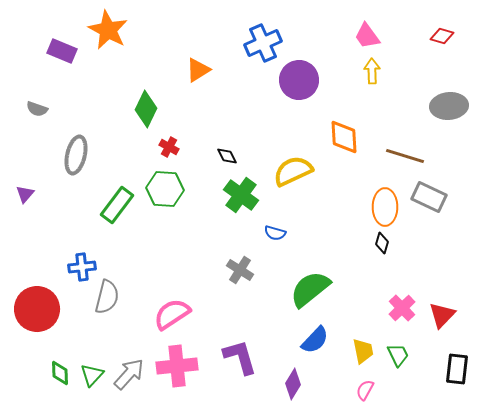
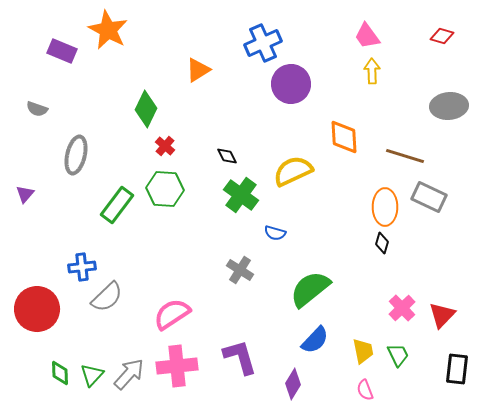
purple circle at (299, 80): moved 8 px left, 4 px down
red cross at (169, 147): moved 4 px left, 1 px up; rotated 12 degrees clockwise
gray semicircle at (107, 297): rotated 32 degrees clockwise
pink semicircle at (365, 390): rotated 50 degrees counterclockwise
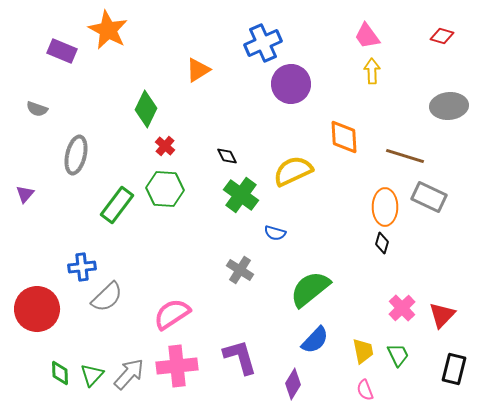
black rectangle at (457, 369): moved 3 px left; rotated 8 degrees clockwise
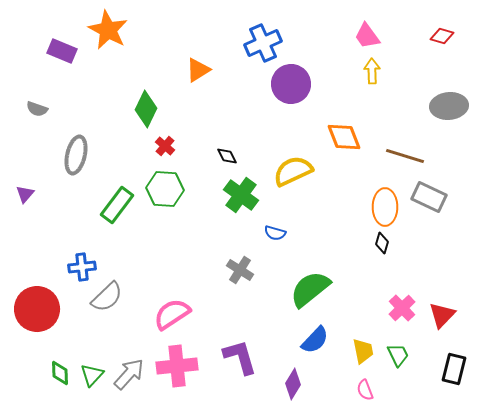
orange diamond at (344, 137): rotated 18 degrees counterclockwise
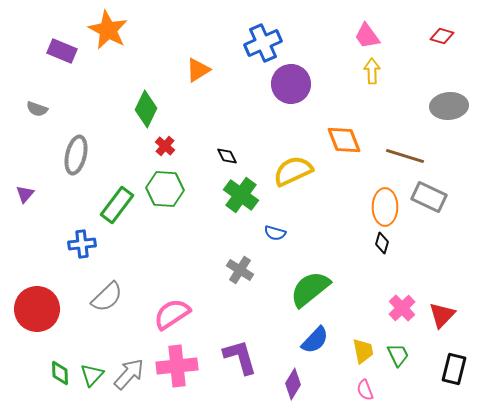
orange diamond at (344, 137): moved 3 px down
blue cross at (82, 267): moved 23 px up
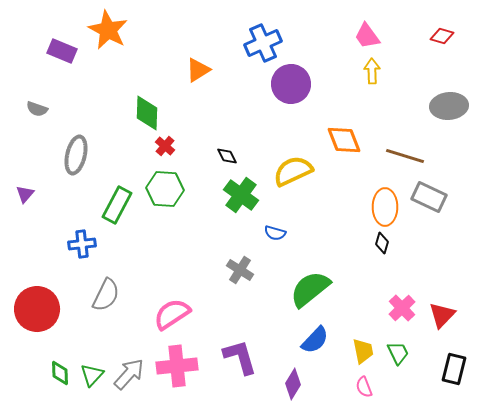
green diamond at (146, 109): moved 1 px right, 4 px down; rotated 24 degrees counterclockwise
green rectangle at (117, 205): rotated 9 degrees counterclockwise
gray semicircle at (107, 297): moved 1 px left, 2 px up; rotated 20 degrees counterclockwise
green trapezoid at (398, 355): moved 2 px up
pink semicircle at (365, 390): moved 1 px left, 3 px up
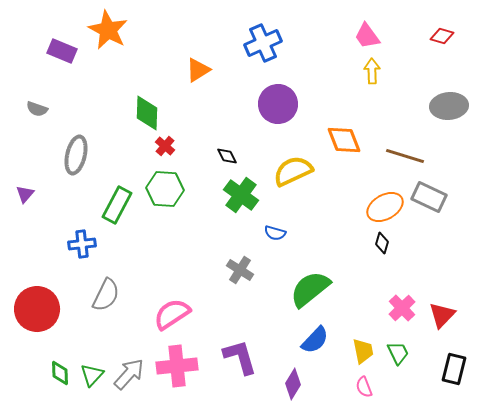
purple circle at (291, 84): moved 13 px left, 20 px down
orange ellipse at (385, 207): rotated 60 degrees clockwise
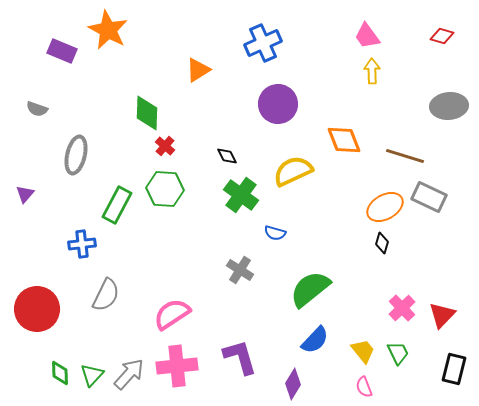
yellow trapezoid at (363, 351): rotated 28 degrees counterclockwise
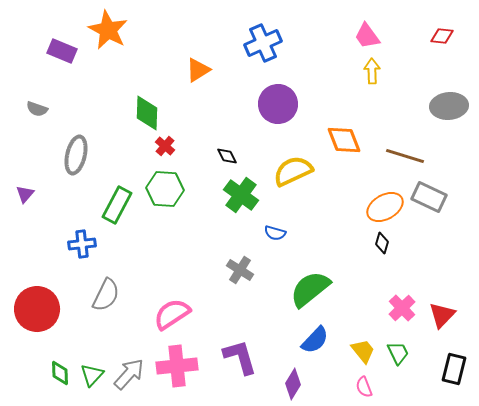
red diamond at (442, 36): rotated 10 degrees counterclockwise
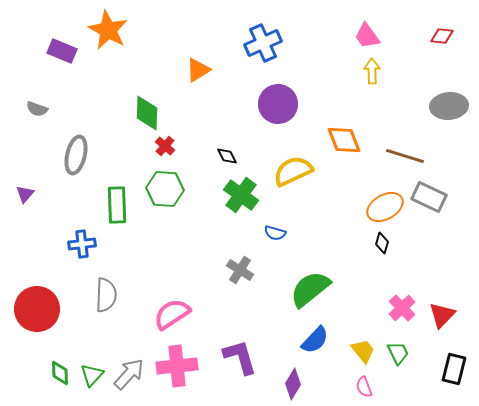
green rectangle at (117, 205): rotated 30 degrees counterclockwise
gray semicircle at (106, 295): rotated 24 degrees counterclockwise
